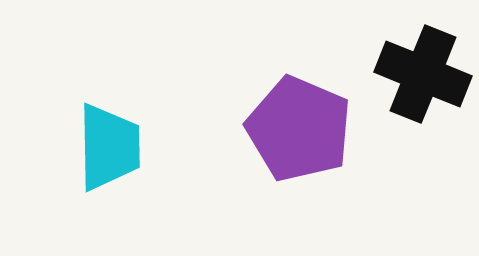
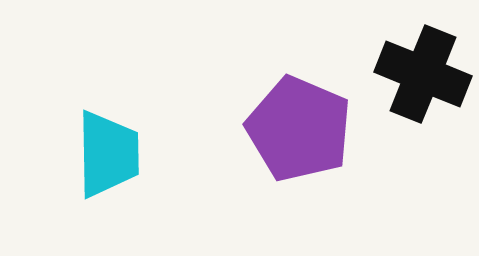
cyan trapezoid: moved 1 px left, 7 px down
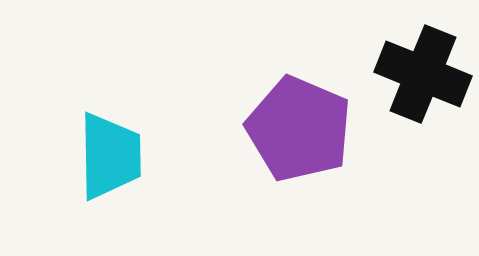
cyan trapezoid: moved 2 px right, 2 px down
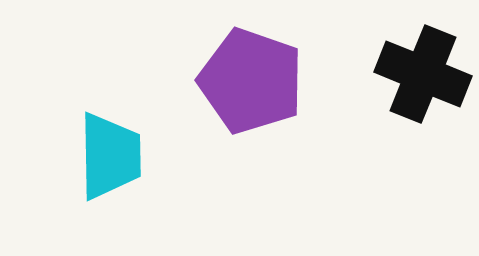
purple pentagon: moved 48 px left, 48 px up; rotated 4 degrees counterclockwise
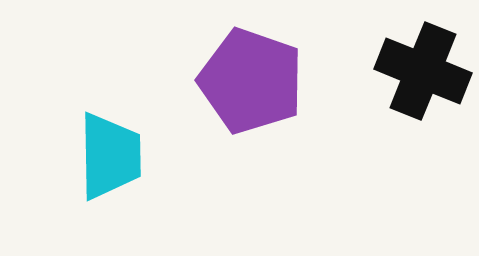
black cross: moved 3 px up
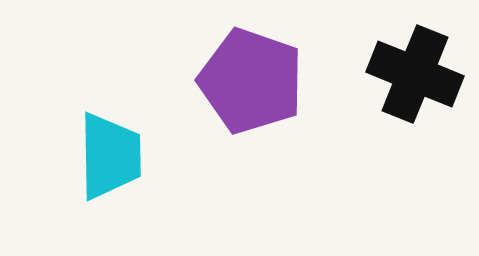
black cross: moved 8 px left, 3 px down
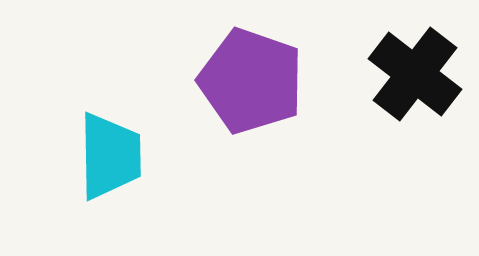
black cross: rotated 16 degrees clockwise
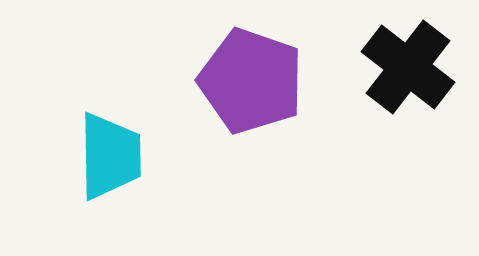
black cross: moved 7 px left, 7 px up
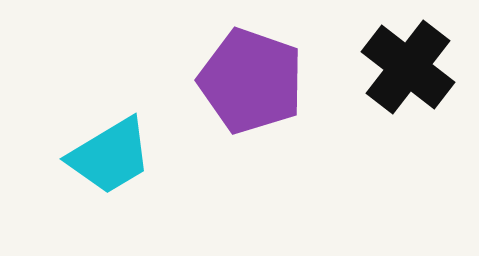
cyan trapezoid: rotated 60 degrees clockwise
